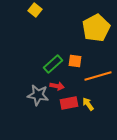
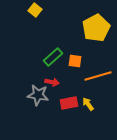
green rectangle: moved 7 px up
red arrow: moved 5 px left, 4 px up
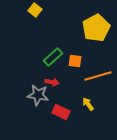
red rectangle: moved 8 px left, 9 px down; rotated 36 degrees clockwise
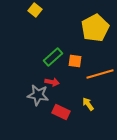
yellow pentagon: moved 1 px left
orange line: moved 2 px right, 2 px up
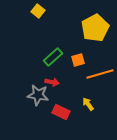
yellow square: moved 3 px right, 1 px down
orange square: moved 3 px right, 1 px up; rotated 24 degrees counterclockwise
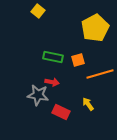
green rectangle: rotated 54 degrees clockwise
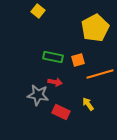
red arrow: moved 3 px right
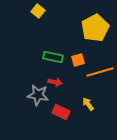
orange line: moved 2 px up
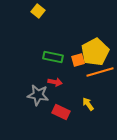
yellow pentagon: moved 24 px down
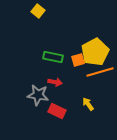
red rectangle: moved 4 px left, 1 px up
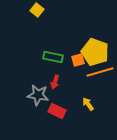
yellow square: moved 1 px left, 1 px up
yellow pentagon: rotated 24 degrees counterclockwise
red arrow: rotated 96 degrees clockwise
